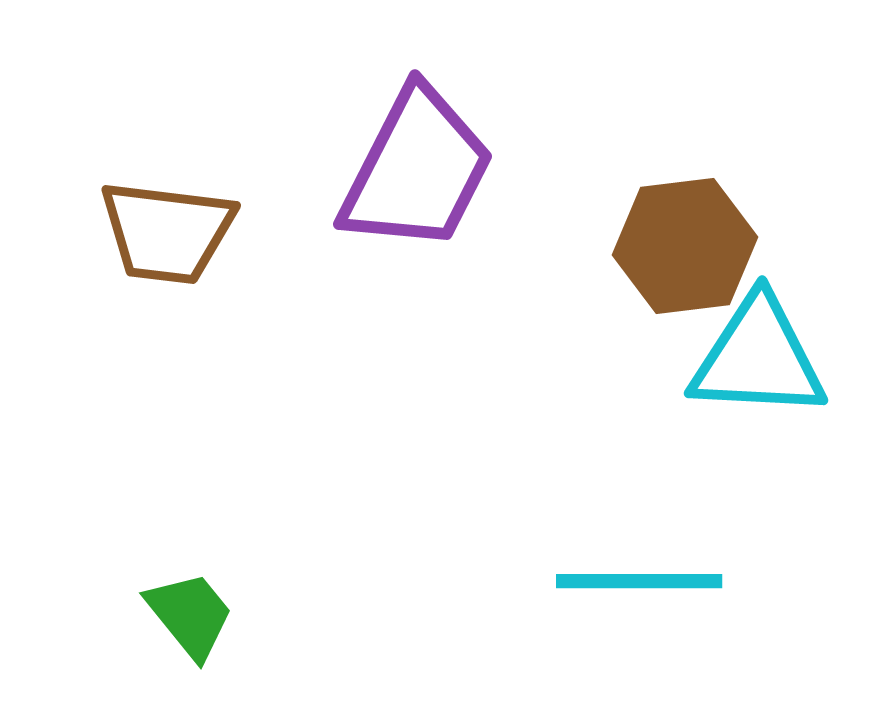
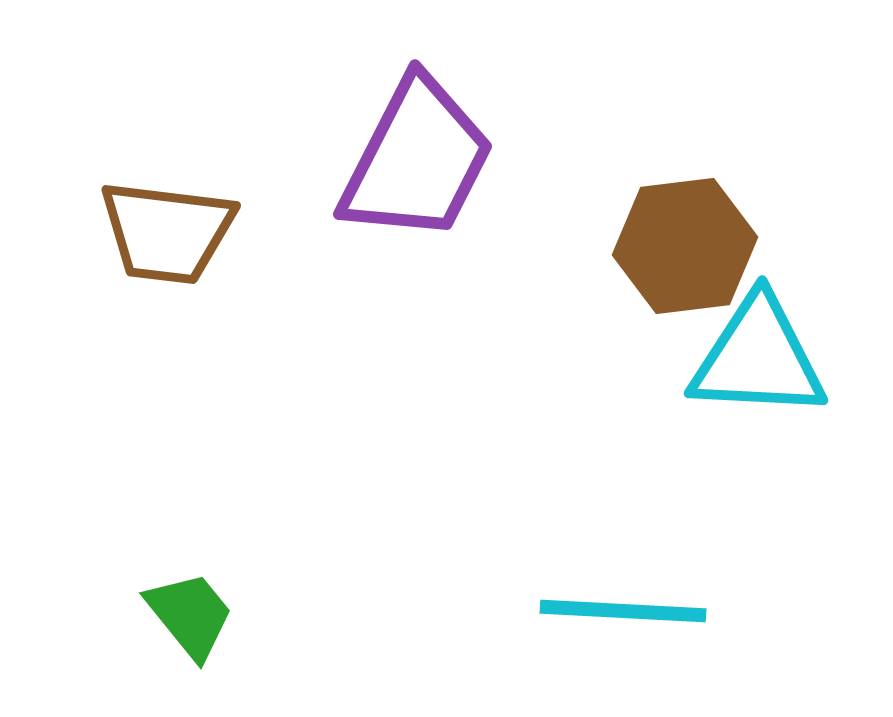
purple trapezoid: moved 10 px up
cyan line: moved 16 px left, 30 px down; rotated 3 degrees clockwise
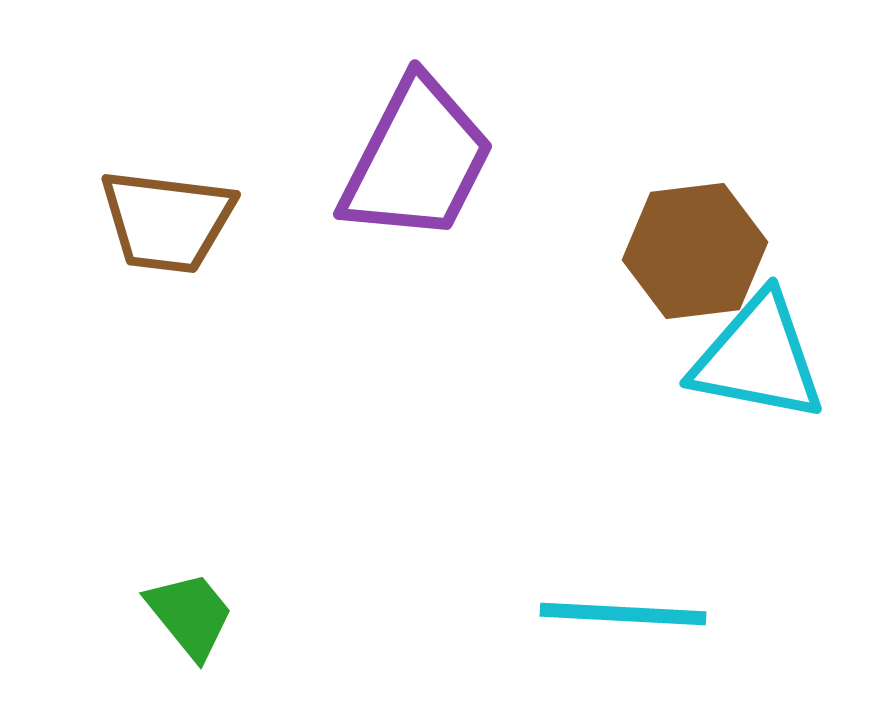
brown trapezoid: moved 11 px up
brown hexagon: moved 10 px right, 5 px down
cyan triangle: rotated 8 degrees clockwise
cyan line: moved 3 px down
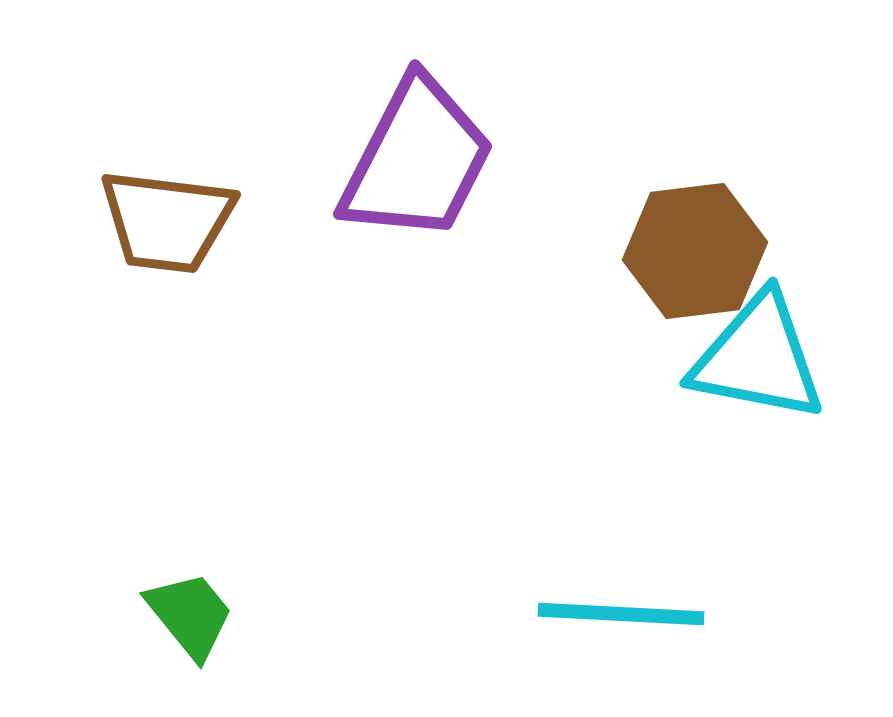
cyan line: moved 2 px left
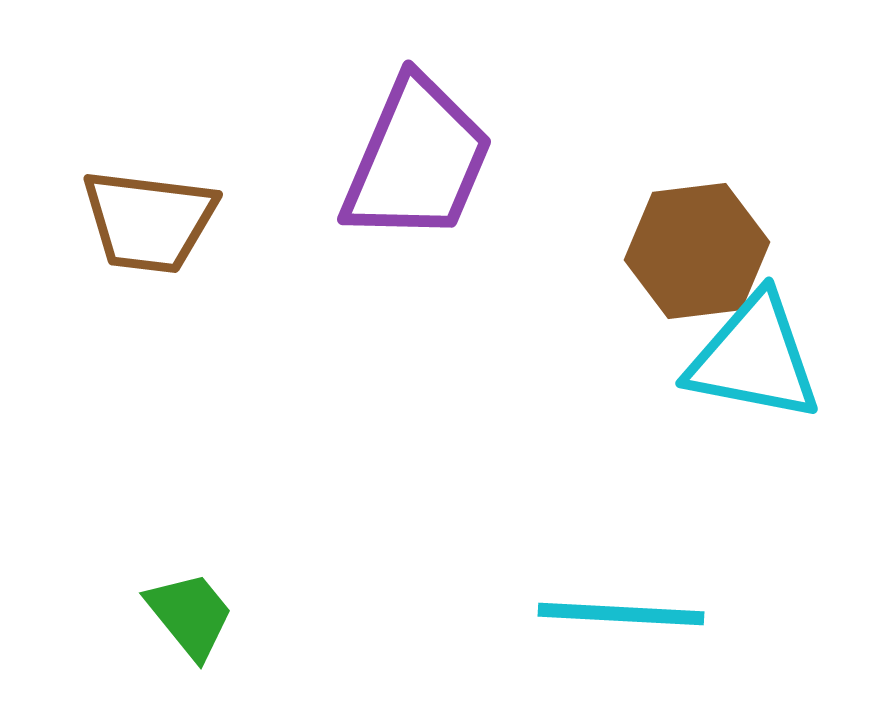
purple trapezoid: rotated 4 degrees counterclockwise
brown trapezoid: moved 18 px left
brown hexagon: moved 2 px right
cyan triangle: moved 4 px left
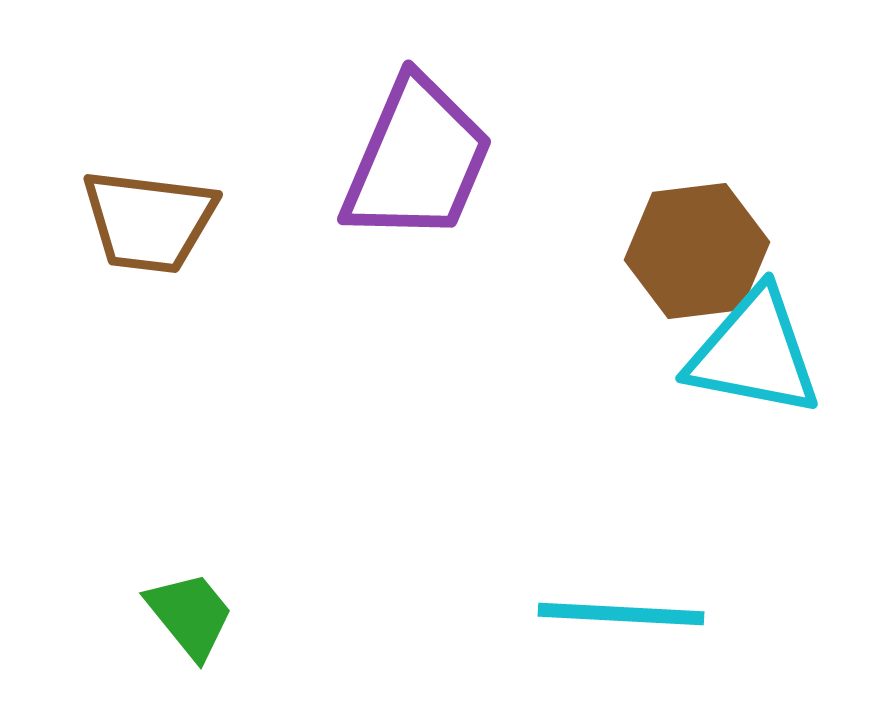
cyan triangle: moved 5 px up
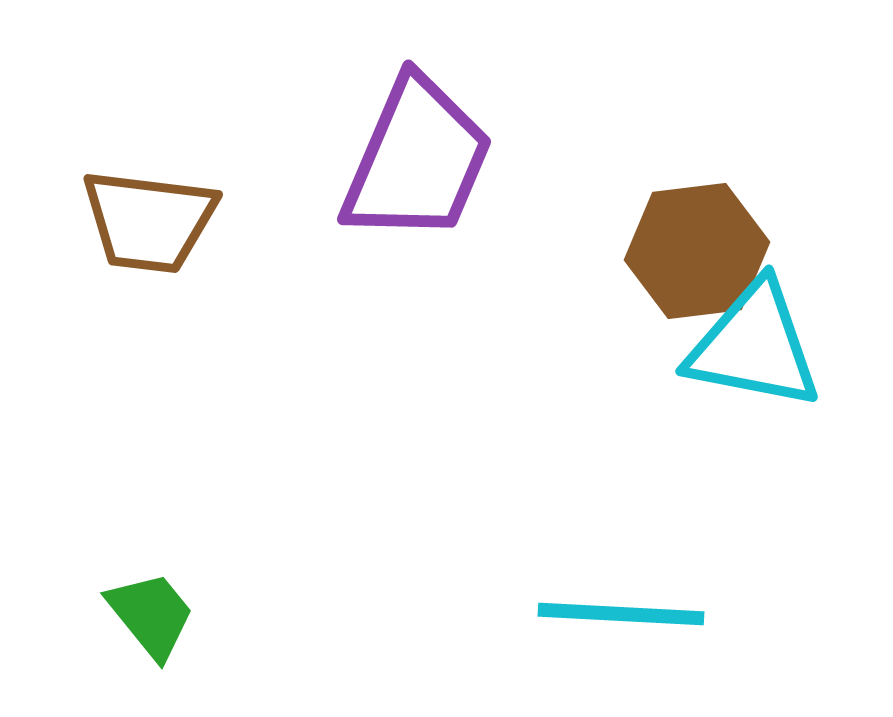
cyan triangle: moved 7 px up
green trapezoid: moved 39 px left
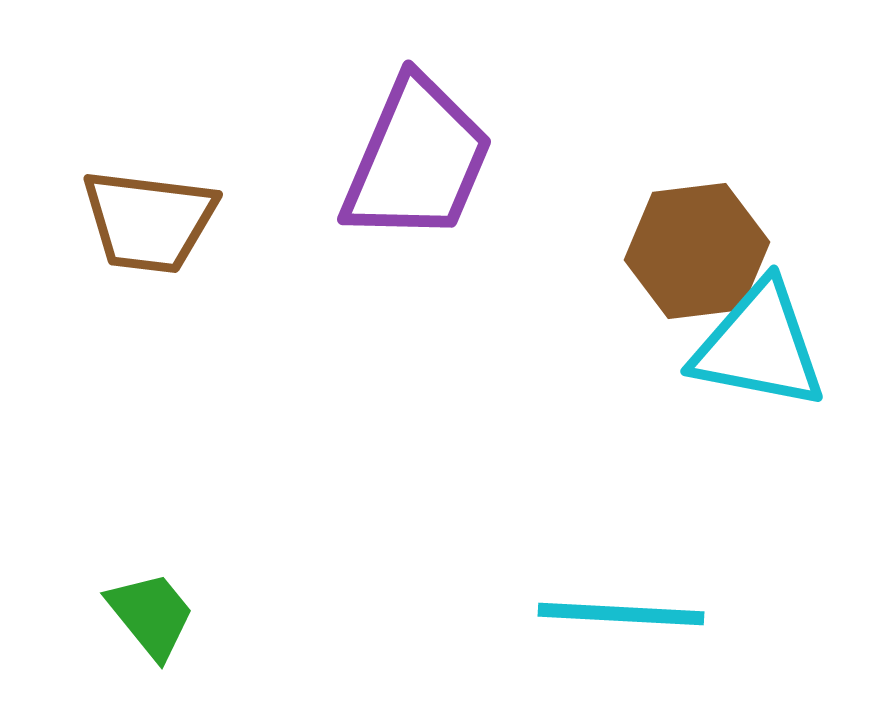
cyan triangle: moved 5 px right
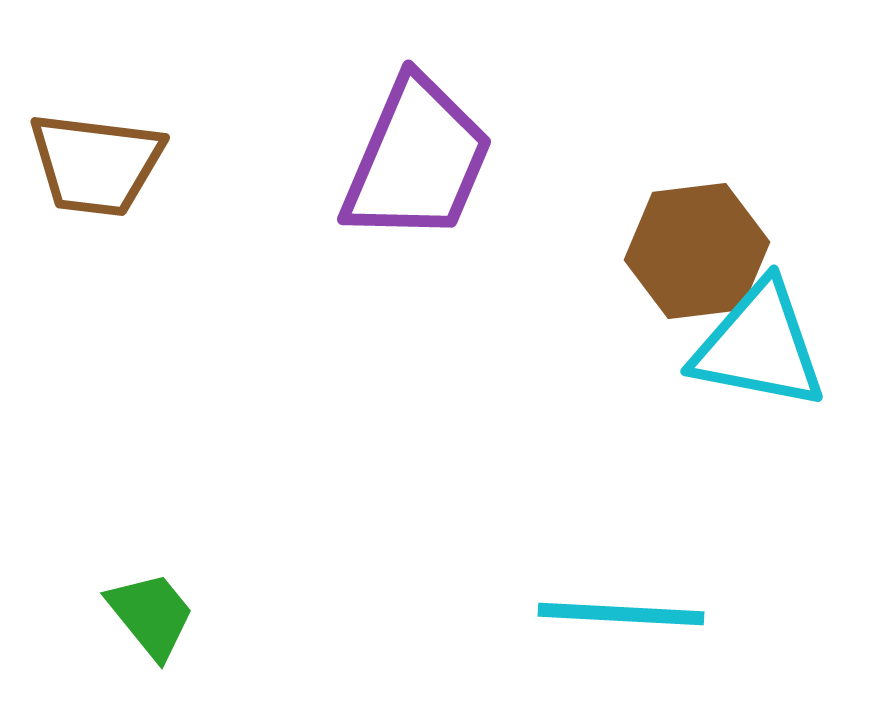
brown trapezoid: moved 53 px left, 57 px up
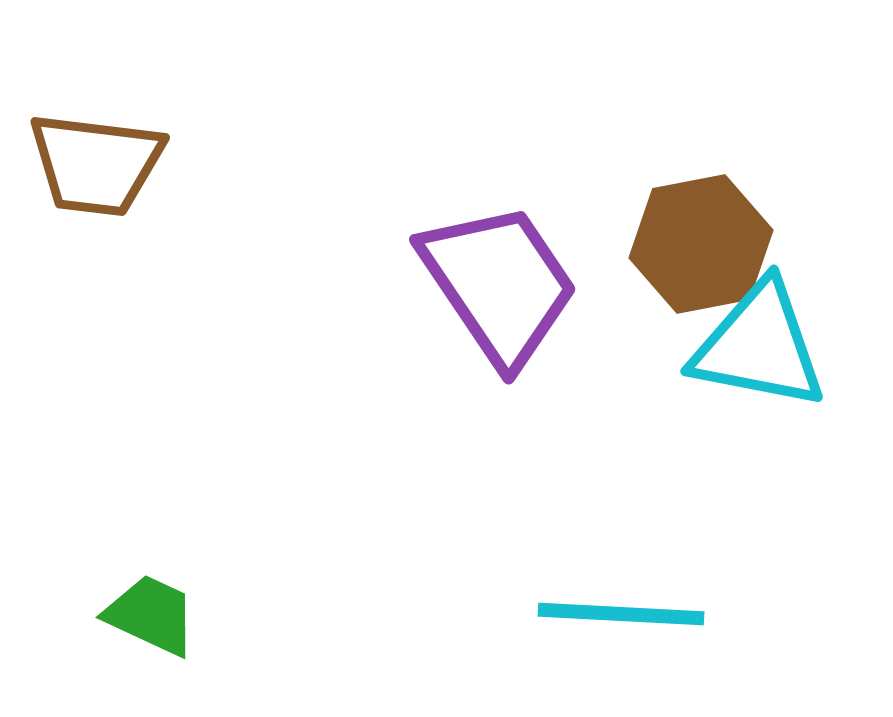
purple trapezoid: moved 82 px right, 124 px down; rotated 57 degrees counterclockwise
brown hexagon: moved 4 px right, 7 px up; rotated 4 degrees counterclockwise
green trapezoid: rotated 26 degrees counterclockwise
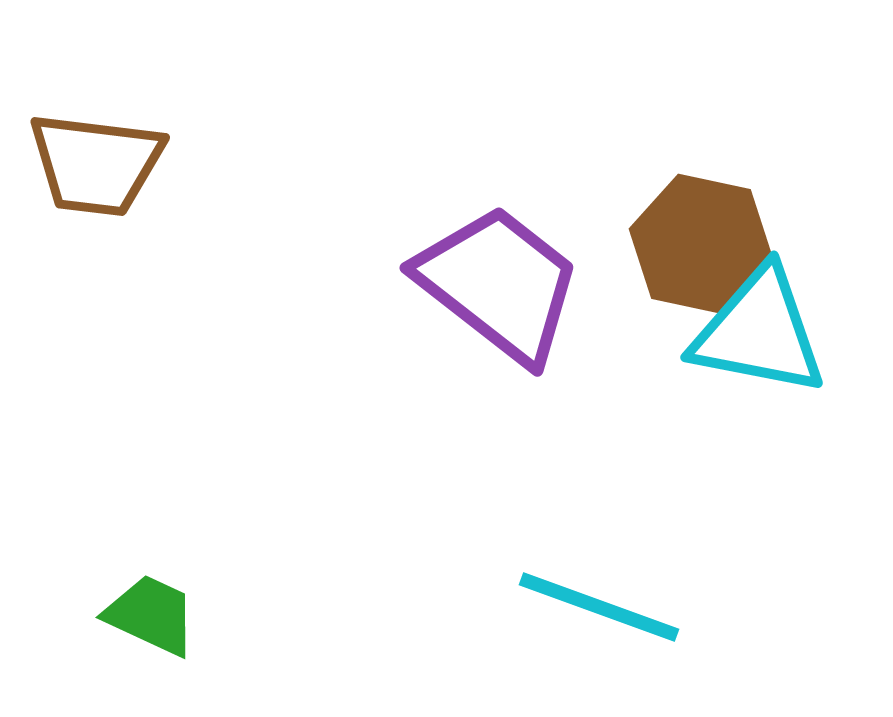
brown hexagon: rotated 23 degrees clockwise
purple trapezoid: rotated 18 degrees counterclockwise
cyan triangle: moved 14 px up
cyan line: moved 22 px left, 7 px up; rotated 17 degrees clockwise
